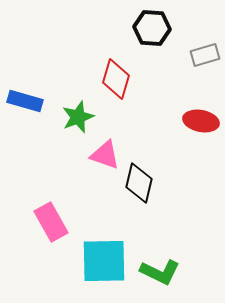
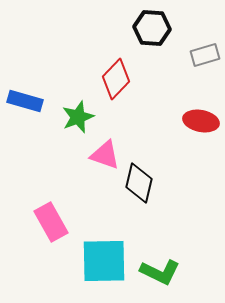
red diamond: rotated 27 degrees clockwise
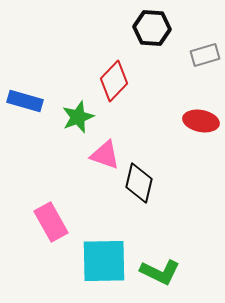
red diamond: moved 2 px left, 2 px down
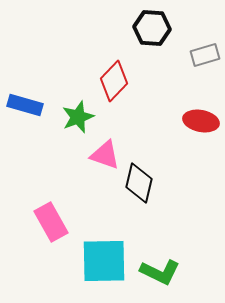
blue rectangle: moved 4 px down
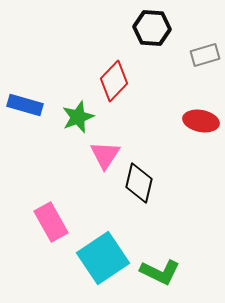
pink triangle: rotated 44 degrees clockwise
cyan square: moved 1 px left, 3 px up; rotated 33 degrees counterclockwise
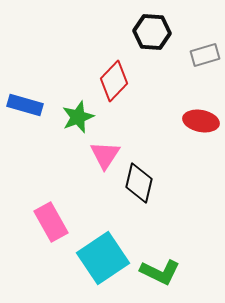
black hexagon: moved 4 px down
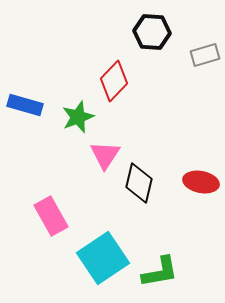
red ellipse: moved 61 px down
pink rectangle: moved 6 px up
green L-shape: rotated 36 degrees counterclockwise
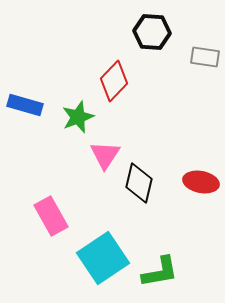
gray rectangle: moved 2 px down; rotated 24 degrees clockwise
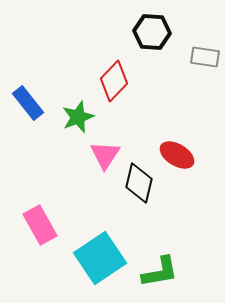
blue rectangle: moved 3 px right, 2 px up; rotated 36 degrees clockwise
red ellipse: moved 24 px left, 27 px up; rotated 20 degrees clockwise
pink rectangle: moved 11 px left, 9 px down
cyan square: moved 3 px left
